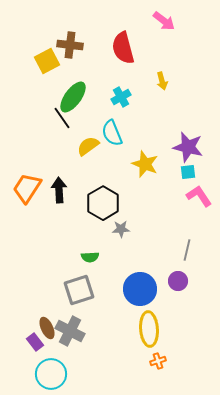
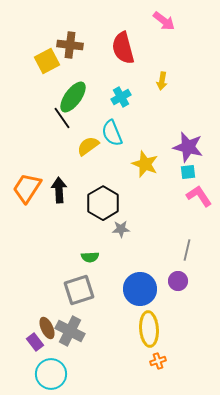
yellow arrow: rotated 24 degrees clockwise
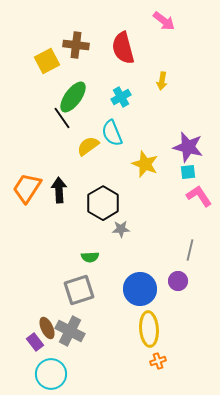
brown cross: moved 6 px right
gray line: moved 3 px right
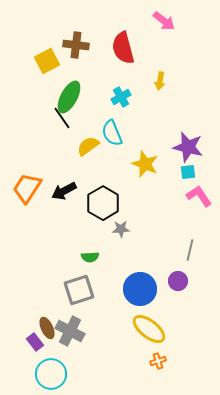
yellow arrow: moved 2 px left
green ellipse: moved 4 px left; rotated 8 degrees counterclockwise
black arrow: moved 5 px right, 1 px down; rotated 115 degrees counterclockwise
yellow ellipse: rotated 48 degrees counterclockwise
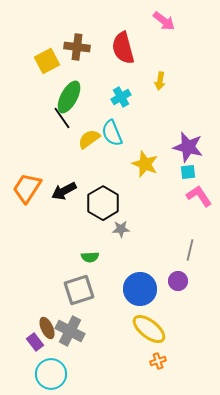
brown cross: moved 1 px right, 2 px down
yellow semicircle: moved 1 px right, 7 px up
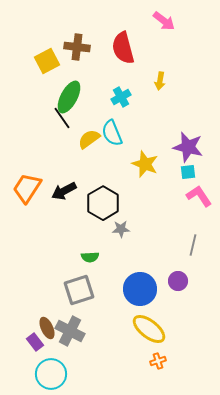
gray line: moved 3 px right, 5 px up
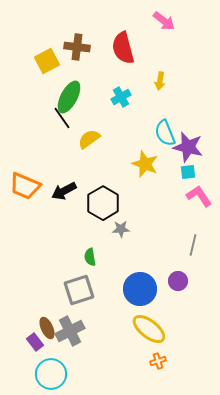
cyan semicircle: moved 53 px right
orange trapezoid: moved 2 px left, 2 px up; rotated 100 degrees counterclockwise
green semicircle: rotated 84 degrees clockwise
gray cross: rotated 36 degrees clockwise
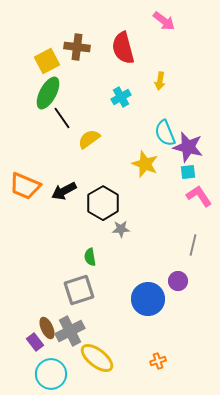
green ellipse: moved 21 px left, 4 px up
blue circle: moved 8 px right, 10 px down
yellow ellipse: moved 52 px left, 29 px down
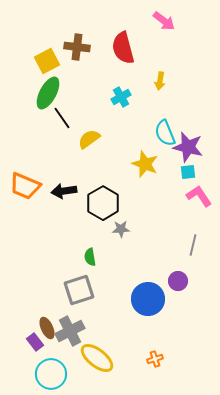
black arrow: rotated 20 degrees clockwise
orange cross: moved 3 px left, 2 px up
